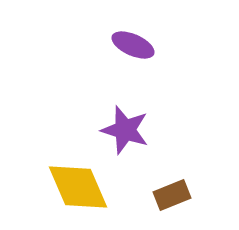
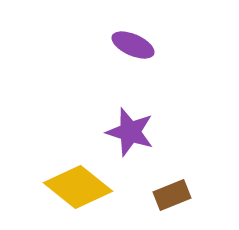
purple star: moved 5 px right, 2 px down
yellow diamond: rotated 28 degrees counterclockwise
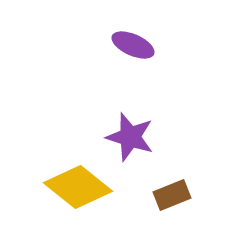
purple star: moved 5 px down
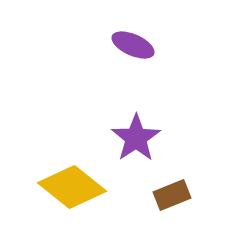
purple star: moved 6 px right, 1 px down; rotated 21 degrees clockwise
yellow diamond: moved 6 px left
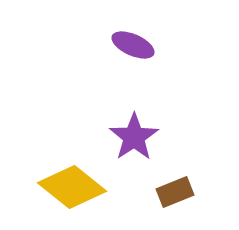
purple star: moved 2 px left, 1 px up
brown rectangle: moved 3 px right, 3 px up
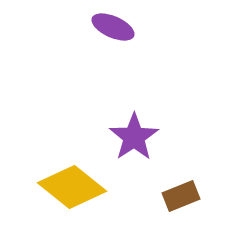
purple ellipse: moved 20 px left, 18 px up
brown rectangle: moved 6 px right, 4 px down
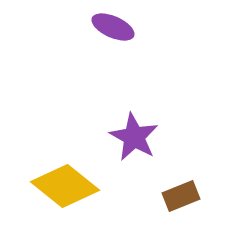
purple star: rotated 9 degrees counterclockwise
yellow diamond: moved 7 px left, 1 px up
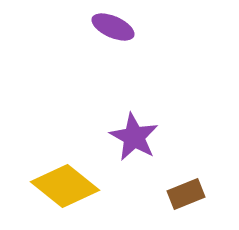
brown rectangle: moved 5 px right, 2 px up
